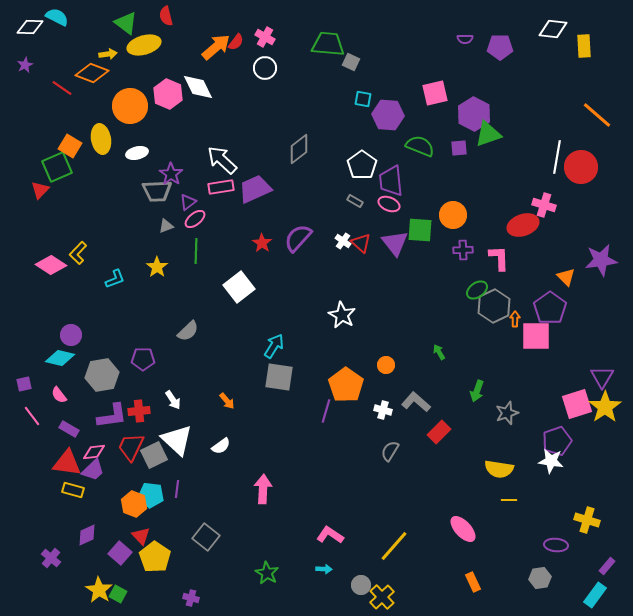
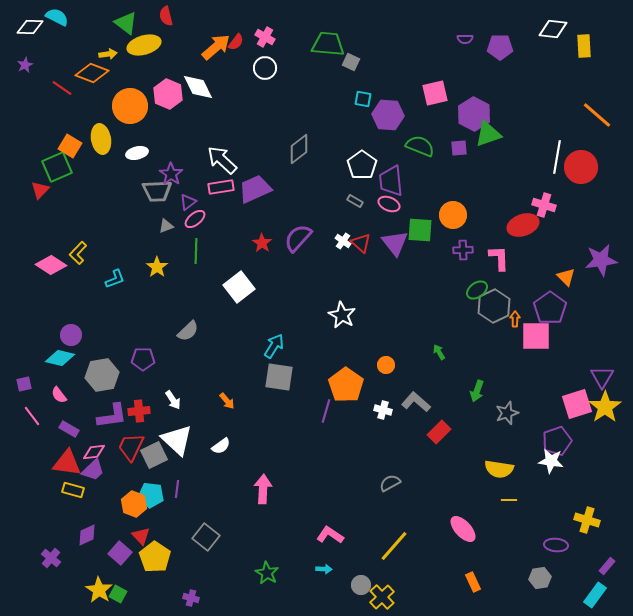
gray semicircle at (390, 451): moved 32 px down; rotated 30 degrees clockwise
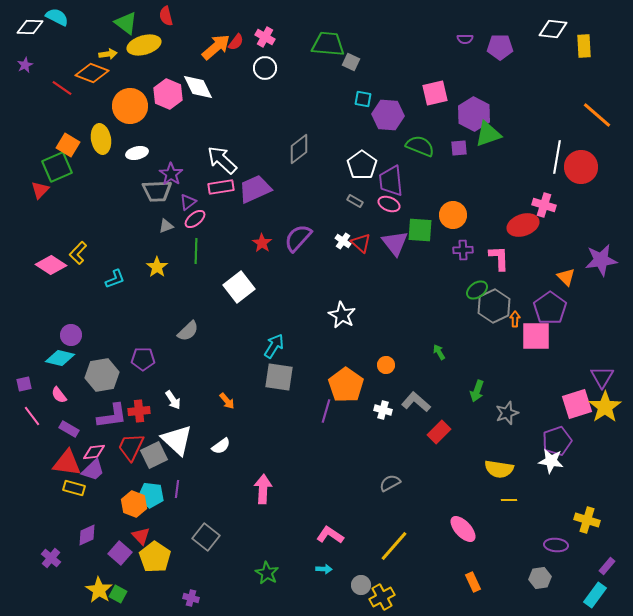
orange square at (70, 146): moved 2 px left, 1 px up
yellow rectangle at (73, 490): moved 1 px right, 2 px up
yellow cross at (382, 597): rotated 15 degrees clockwise
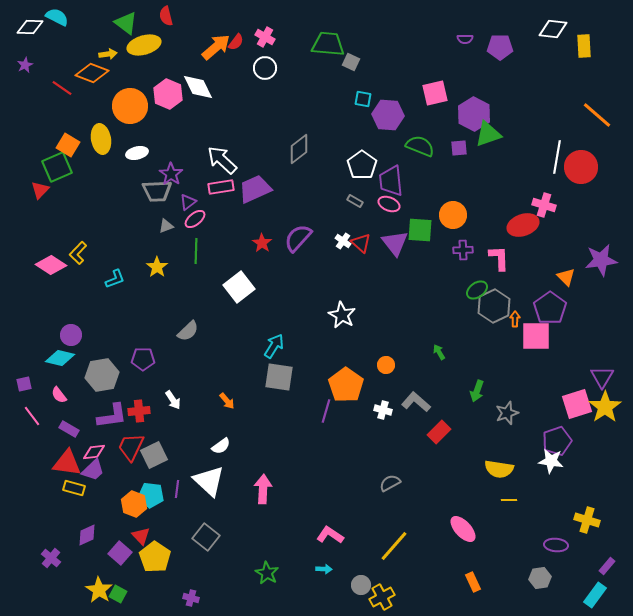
white triangle at (177, 440): moved 32 px right, 41 px down
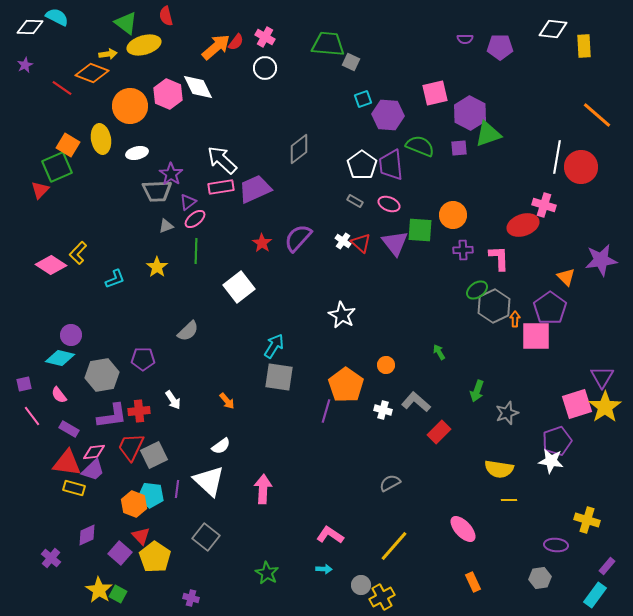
cyan square at (363, 99): rotated 30 degrees counterclockwise
purple hexagon at (474, 114): moved 4 px left, 1 px up
purple trapezoid at (391, 181): moved 16 px up
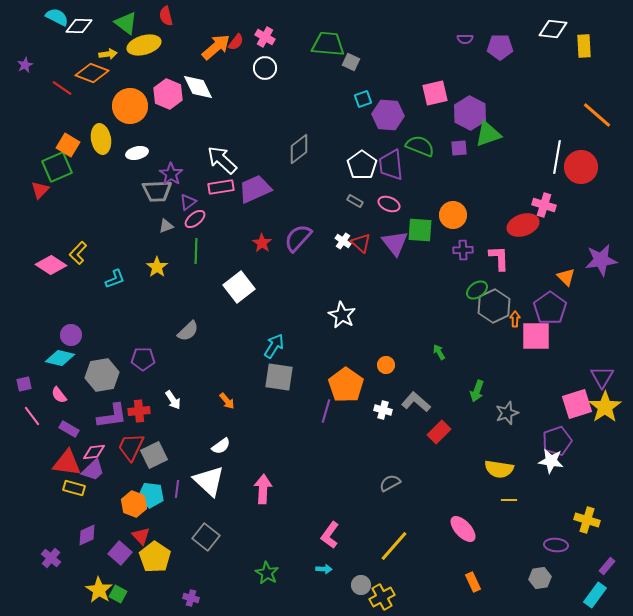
white diamond at (30, 27): moved 49 px right, 1 px up
pink L-shape at (330, 535): rotated 88 degrees counterclockwise
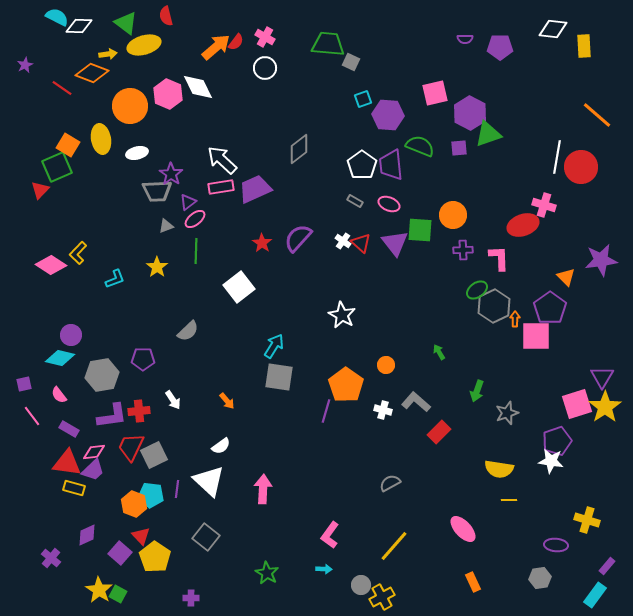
purple cross at (191, 598): rotated 14 degrees counterclockwise
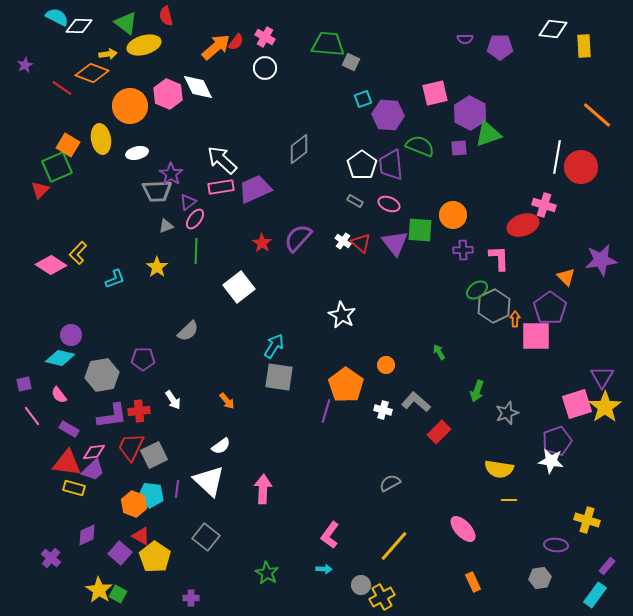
pink ellipse at (195, 219): rotated 15 degrees counterclockwise
red triangle at (141, 536): rotated 18 degrees counterclockwise
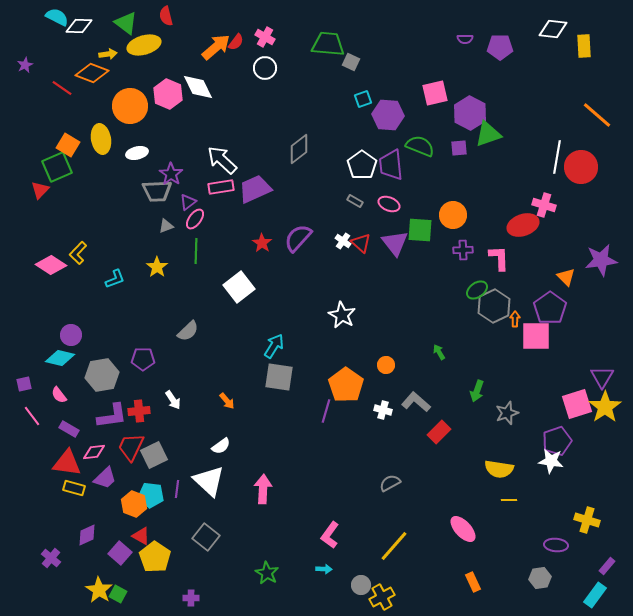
purple trapezoid at (93, 470): moved 12 px right, 8 px down
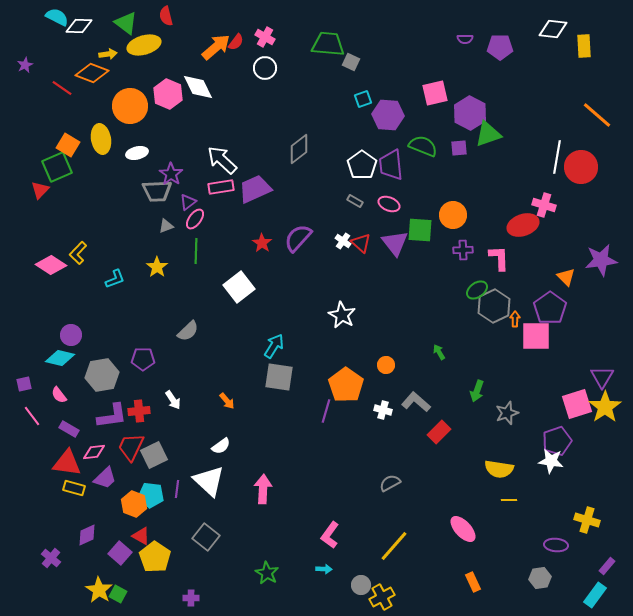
green semicircle at (420, 146): moved 3 px right
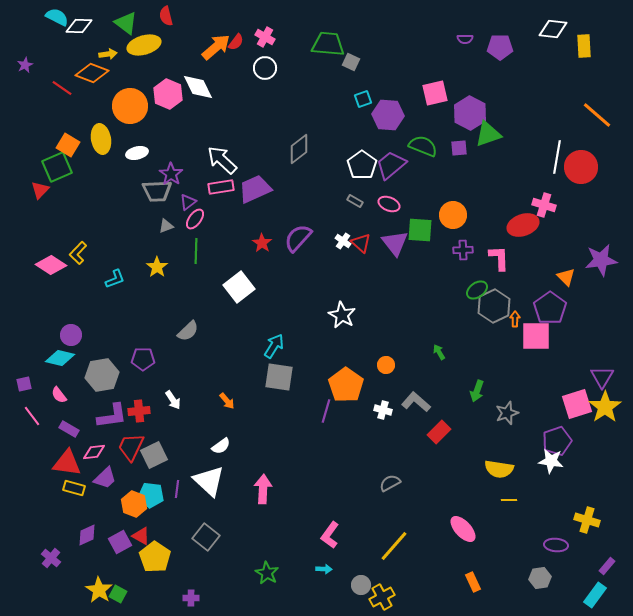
purple trapezoid at (391, 165): rotated 56 degrees clockwise
purple square at (120, 553): moved 11 px up; rotated 20 degrees clockwise
